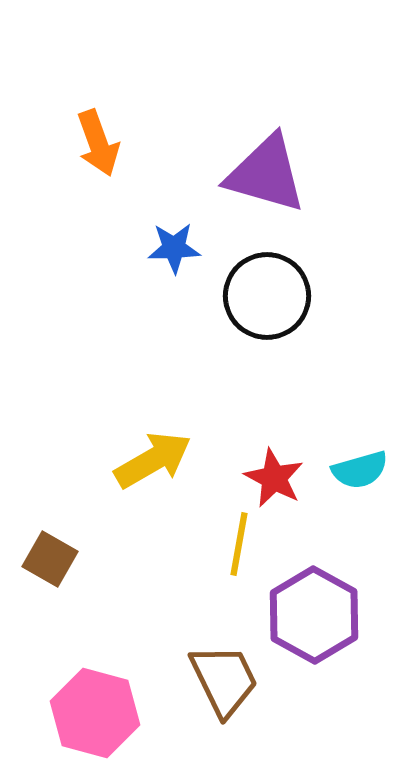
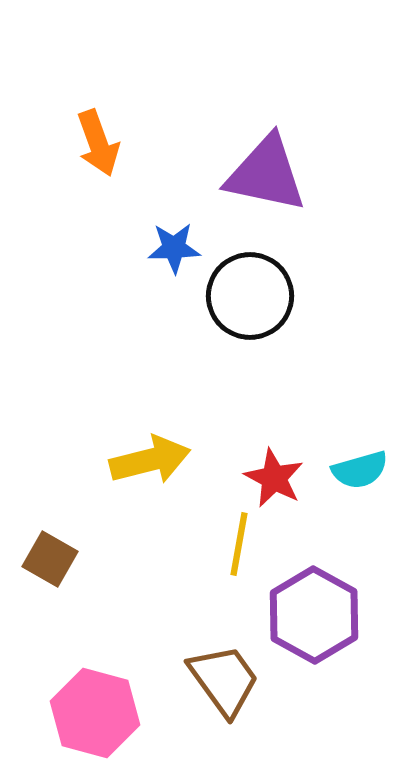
purple triangle: rotated 4 degrees counterclockwise
black circle: moved 17 px left
yellow arrow: moved 3 px left; rotated 16 degrees clockwise
brown trapezoid: rotated 10 degrees counterclockwise
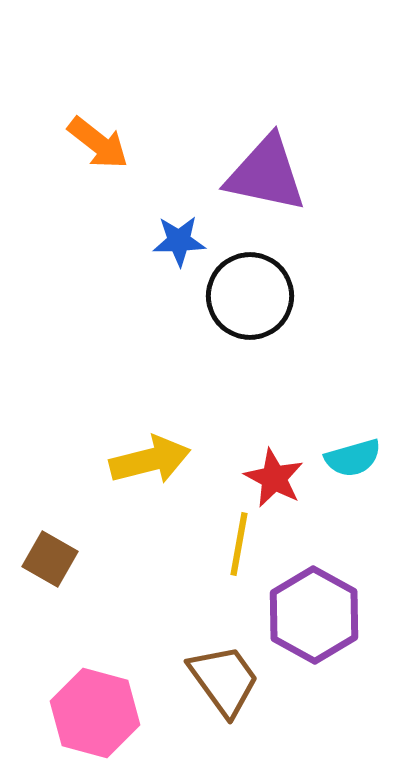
orange arrow: rotated 32 degrees counterclockwise
blue star: moved 5 px right, 7 px up
cyan semicircle: moved 7 px left, 12 px up
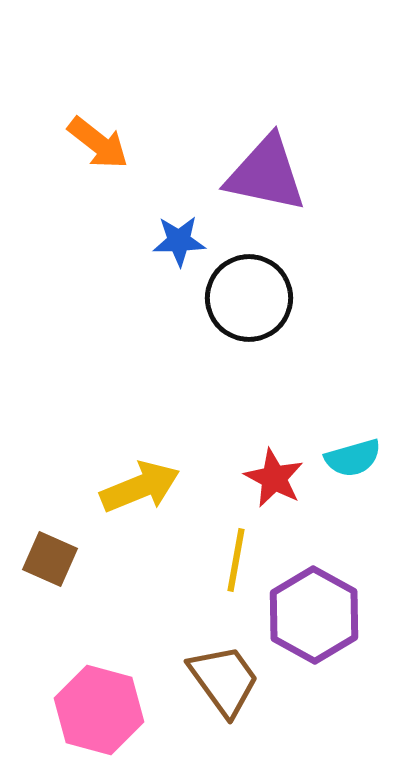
black circle: moved 1 px left, 2 px down
yellow arrow: moved 10 px left, 27 px down; rotated 8 degrees counterclockwise
yellow line: moved 3 px left, 16 px down
brown square: rotated 6 degrees counterclockwise
pink hexagon: moved 4 px right, 3 px up
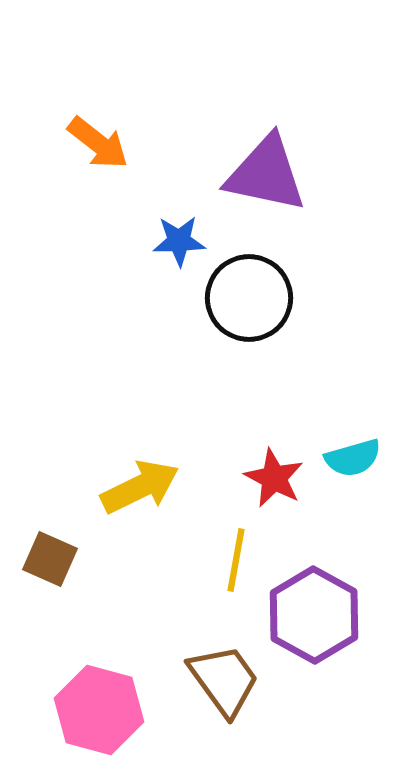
yellow arrow: rotated 4 degrees counterclockwise
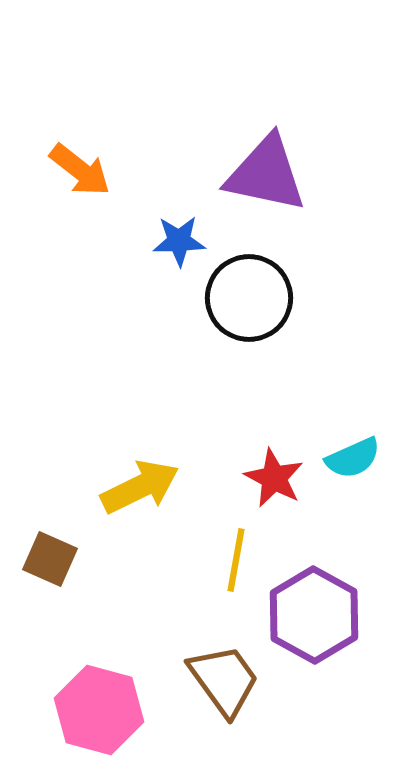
orange arrow: moved 18 px left, 27 px down
cyan semicircle: rotated 8 degrees counterclockwise
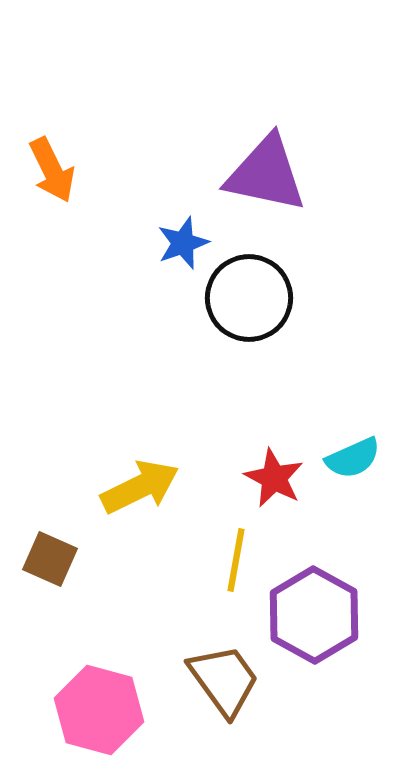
orange arrow: moved 28 px left; rotated 26 degrees clockwise
blue star: moved 4 px right, 2 px down; rotated 18 degrees counterclockwise
